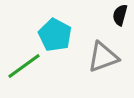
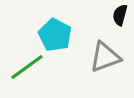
gray triangle: moved 2 px right
green line: moved 3 px right, 1 px down
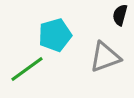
cyan pentagon: rotated 28 degrees clockwise
green line: moved 2 px down
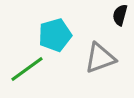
gray triangle: moved 5 px left, 1 px down
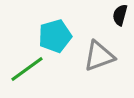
cyan pentagon: moved 1 px down
gray triangle: moved 1 px left, 2 px up
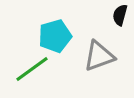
green line: moved 5 px right
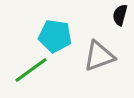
cyan pentagon: rotated 24 degrees clockwise
green line: moved 1 px left, 1 px down
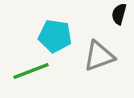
black semicircle: moved 1 px left, 1 px up
green line: moved 1 px down; rotated 15 degrees clockwise
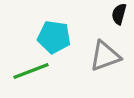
cyan pentagon: moved 1 px left, 1 px down
gray triangle: moved 6 px right
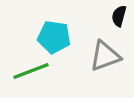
black semicircle: moved 2 px down
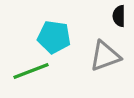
black semicircle: rotated 15 degrees counterclockwise
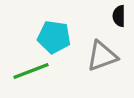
gray triangle: moved 3 px left
